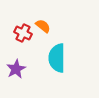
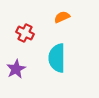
orange semicircle: moved 19 px right, 9 px up; rotated 63 degrees counterclockwise
red cross: moved 2 px right
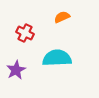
cyan semicircle: rotated 88 degrees clockwise
purple star: moved 1 px down
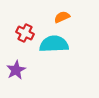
cyan semicircle: moved 3 px left, 14 px up
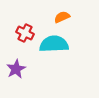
purple star: moved 1 px up
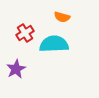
orange semicircle: rotated 140 degrees counterclockwise
red cross: rotated 30 degrees clockwise
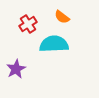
orange semicircle: rotated 21 degrees clockwise
red cross: moved 3 px right, 9 px up
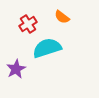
cyan semicircle: moved 7 px left, 4 px down; rotated 16 degrees counterclockwise
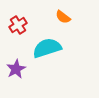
orange semicircle: moved 1 px right
red cross: moved 10 px left, 1 px down
